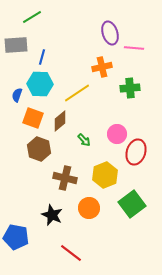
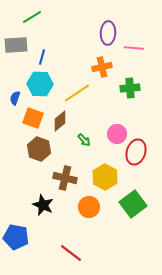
purple ellipse: moved 2 px left; rotated 20 degrees clockwise
blue semicircle: moved 2 px left, 3 px down
yellow hexagon: moved 2 px down; rotated 10 degrees counterclockwise
green square: moved 1 px right
orange circle: moved 1 px up
black star: moved 9 px left, 10 px up
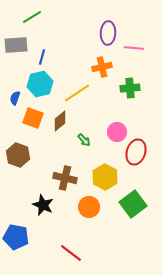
cyan hexagon: rotated 15 degrees counterclockwise
pink circle: moved 2 px up
brown hexagon: moved 21 px left, 6 px down
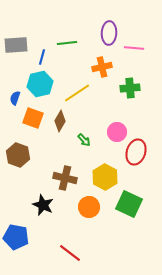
green line: moved 35 px right, 26 px down; rotated 24 degrees clockwise
purple ellipse: moved 1 px right
brown diamond: rotated 20 degrees counterclockwise
green square: moved 4 px left; rotated 28 degrees counterclockwise
red line: moved 1 px left
